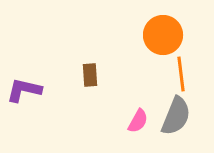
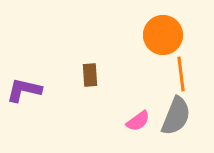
pink semicircle: rotated 25 degrees clockwise
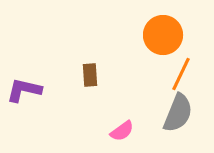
orange line: rotated 32 degrees clockwise
gray semicircle: moved 2 px right, 3 px up
pink semicircle: moved 16 px left, 10 px down
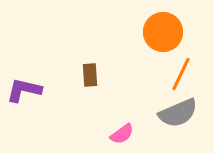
orange circle: moved 3 px up
gray semicircle: rotated 45 degrees clockwise
pink semicircle: moved 3 px down
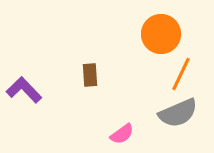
orange circle: moved 2 px left, 2 px down
purple L-shape: rotated 33 degrees clockwise
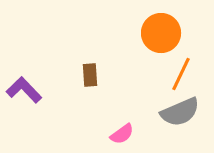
orange circle: moved 1 px up
gray semicircle: moved 2 px right, 1 px up
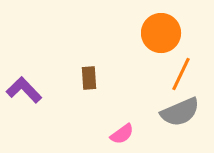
brown rectangle: moved 1 px left, 3 px down
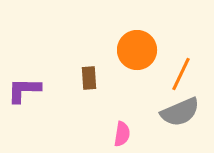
orange circle: moved 24 px left, 17 px down
purple L-shape: rotated 45 degrees counterclockwise
pink semicircle: rotated 45 degrees counterclockwise
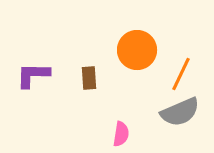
purple L-shape: moved 9 px right, 15 px up
pink semicircle: moved 1 px left
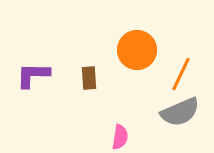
pink semicircle: moved 1 px left, 3 px down
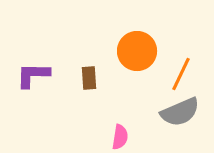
orange circle: moved 1 px down
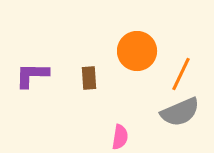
purple L-shape: moved 1 px left
